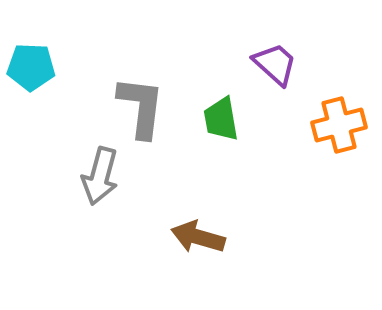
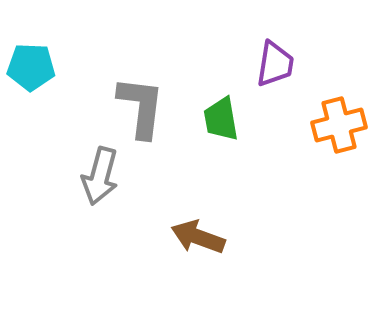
purple trapezoid: rotated 57 degrees clockwise
brown arrow: rotated 4 degrees clockwise
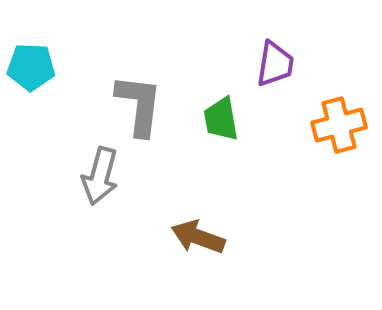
gray L-shape: moved 2 px left, 2 px up
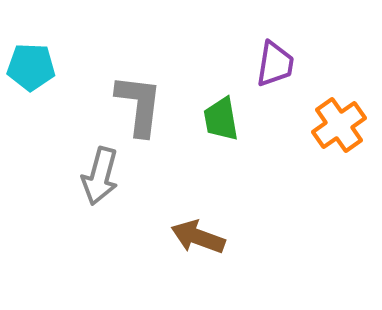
orange cross: rotated 20 degrees counterclockwise
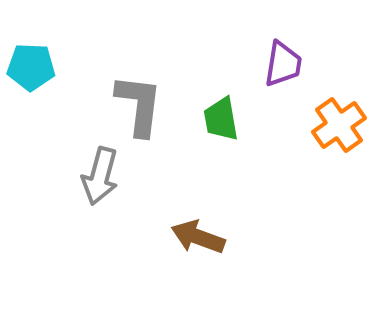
purple trapezoid: moved 8 px right
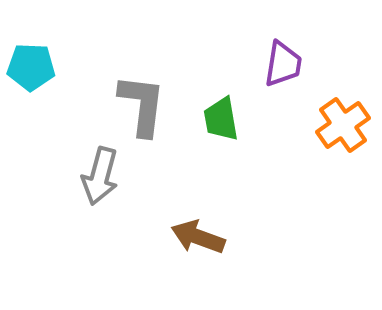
gray L-shape: moved 3 px right
orange cross: moved 4 px right
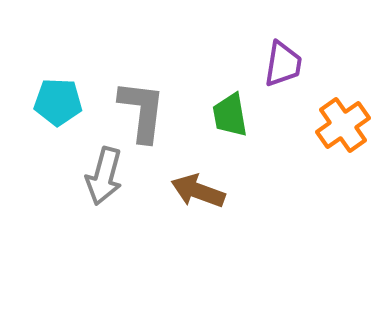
cyan pentagon: moved 27 px right, 35 px down
gray L-shape: moved 6 px down
green trapezoid: moved 9 px right, 4 px up
gray arrow: moved 4 px right
brown arrow: moved 46 px up
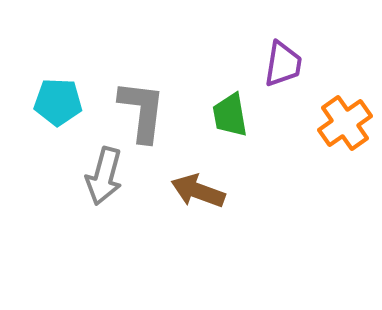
orange cross: moved 2 px right, 2 px up
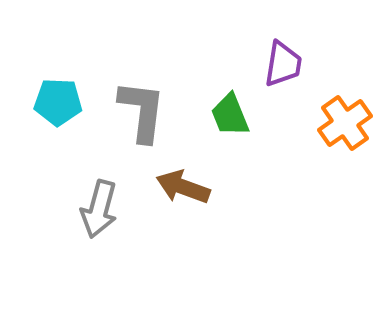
green trapezoid: rotated 12 degrees counterclockwise
gray arrow: moved 5 px left, 33 px down
brown arrow: moved 15 px left, 4 px up
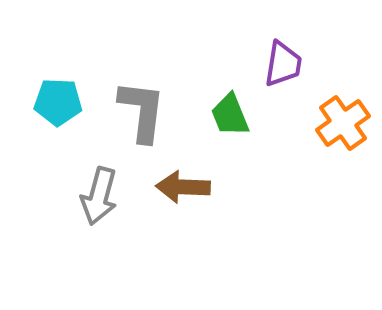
orange cross: moved 2 px left
brown arrow: rotated 18 degrees counterclockwise
gray arrow: moved 13 px up
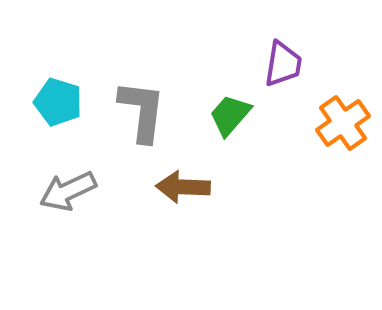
cyan pentagon: rotated 15 degrees clockwise
green trapezoid: rotated 63 degrees clockwise
gray arrow: moved 31 px left, 5 px up; rotated 50 degrees clockwise
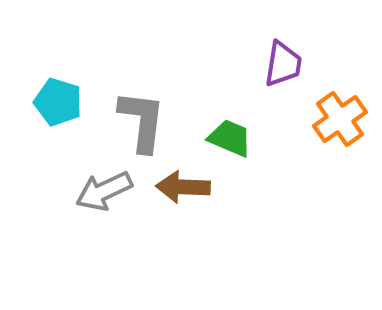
gray L-shape: moved 10 px down
green trapezoid: moved 23 px down; rotated 72 degrees clockwise
orange cross: moved 3 px left, 4 px up
gray arrow: moved 36 px right
